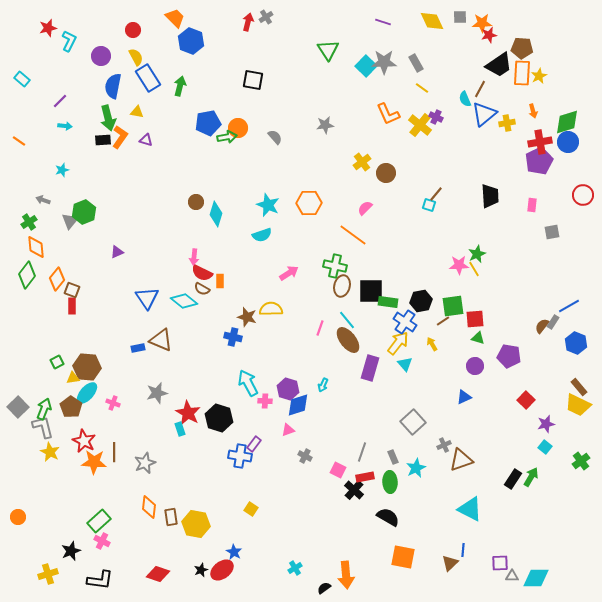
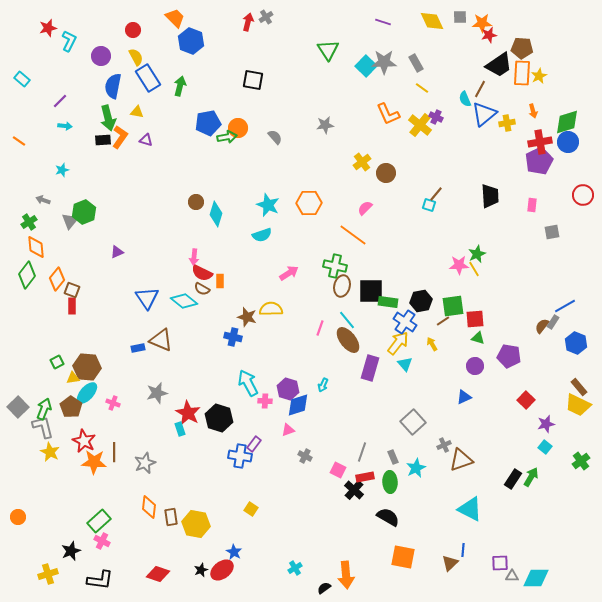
blue line at (569, 306): moved 4 px left
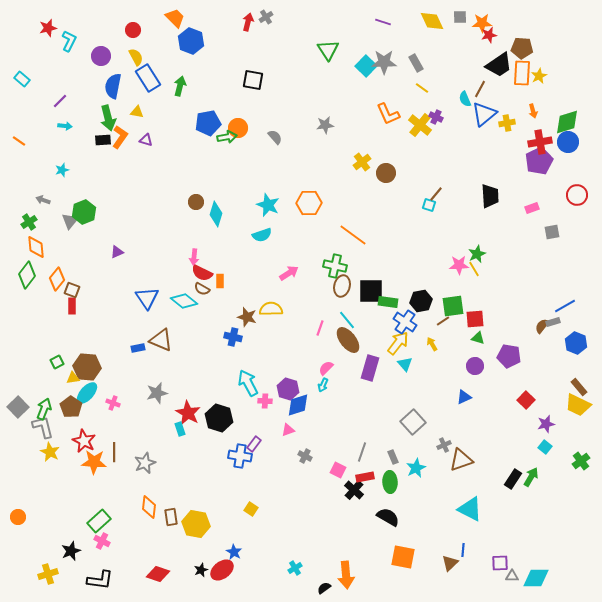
red circle at (583, 195): moved 6 px left
pink rectangle at (532, 205): moved 3 px down; rotated 64 degrees clockwise
pink semicircle at (365, 208): moved 39 px left, 160 px down
gray rectangle at (553, 322): rotated 40 degrees clockwise
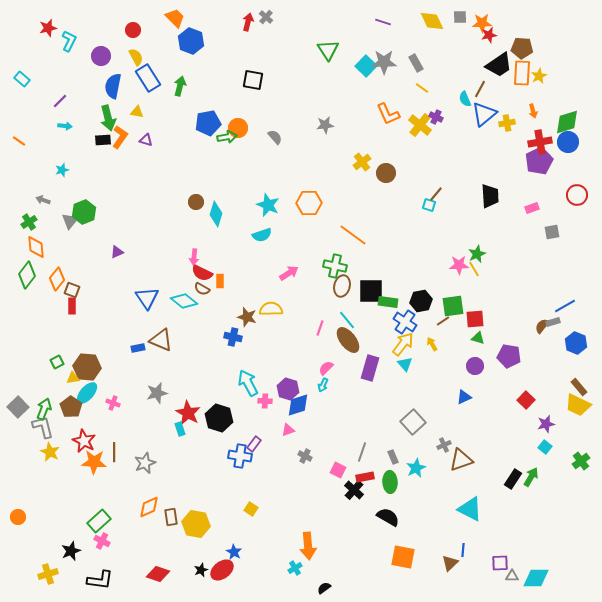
gray cross at (266, 17): rotated 16 degrees counterclockwise
yellow arrow at (398, 343): moved 5 px right, 1 px down
orange diamond at (149, 507): rotated 60 degrees clockwise
orange arrow at (346, 575): moved 38 px left, 29 px up
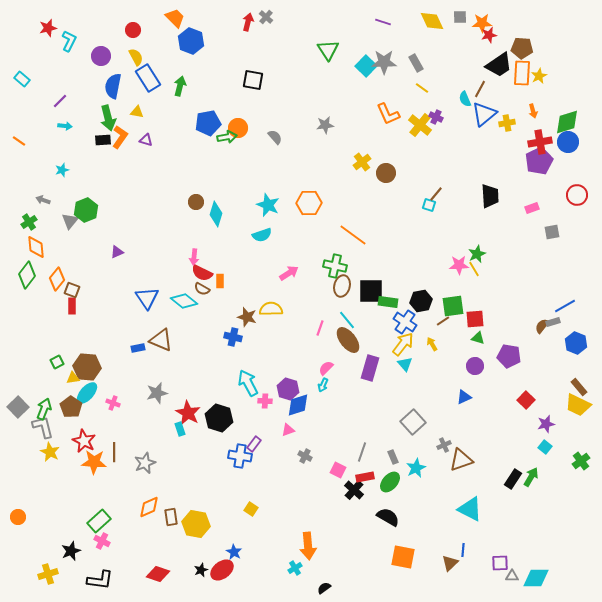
green hexagon at (84, 212): moved 2 px right, 2 px up
green ellipse at (390, 482): rotated 45 degrees clockwise
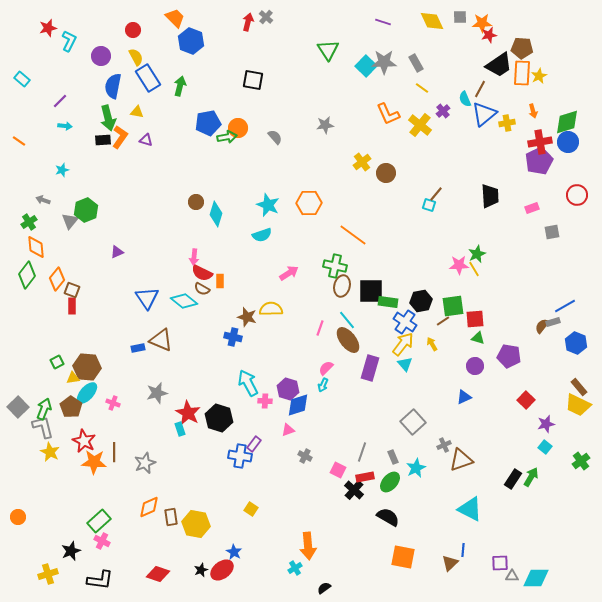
purple cross at (436, 117): moved 7 px right, 6 px up; rotated 24 degrees clockwise
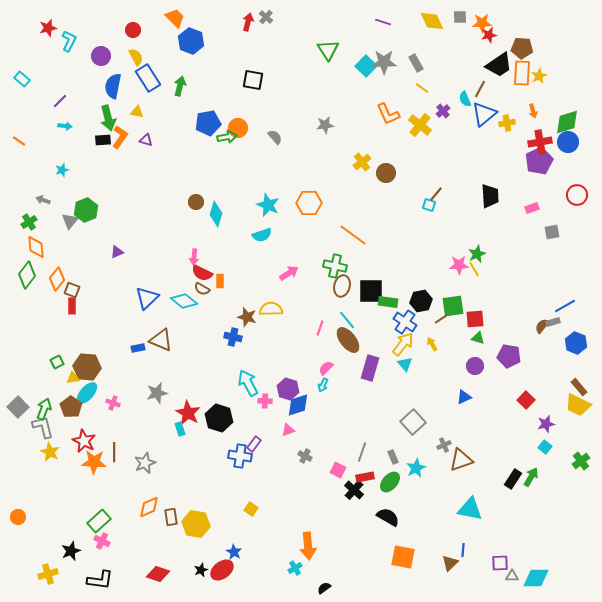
blue triangle at (147, 298): rotated 20 degrees clockwise
brown line at (443, 321): moved 2 px left, 2 px up
cyan triangle at (470, 509): rotated 16 degrees counterclockwise
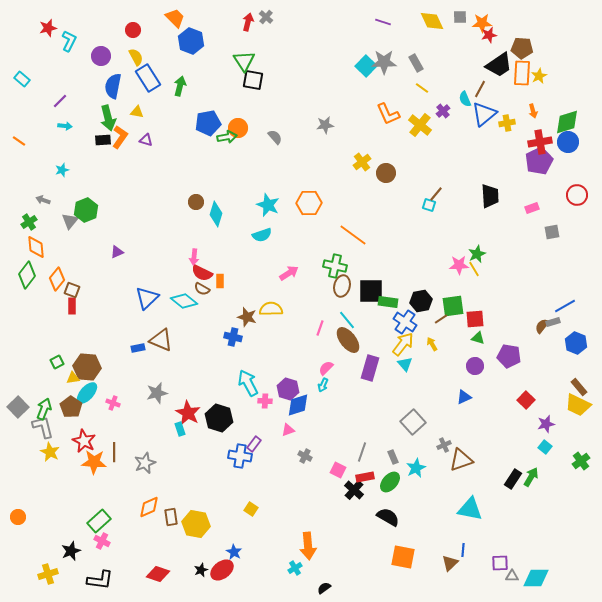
green triangle at (328, 50): moved 84 px left, 11 px down
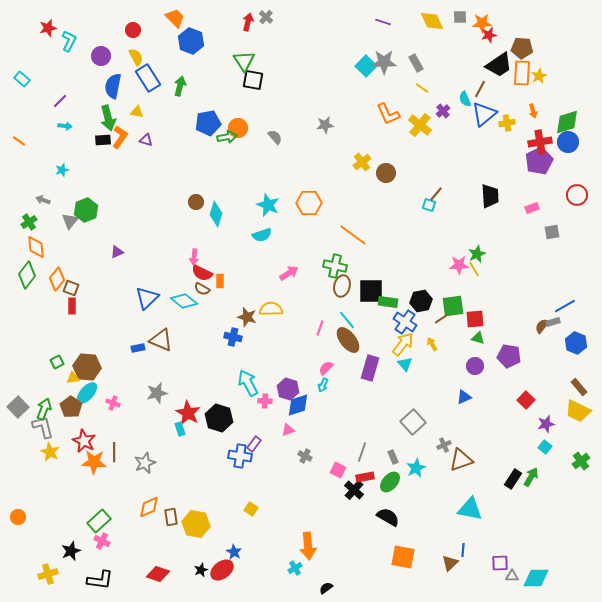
brown square at (72, 290): moved 1 px left, 2 px up
yellow trapezoid at (578, 405): moved 6 px down
black semicircle at (324, 588): moved 2 px right
